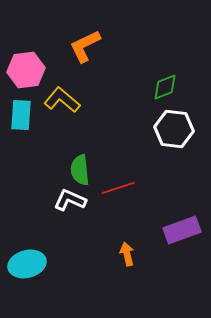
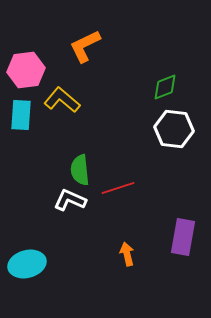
purple rectangle: moved 1 px right, 7 px down; rotated 60 degrees counterclockwise
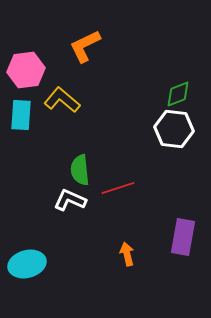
green diamond: moved 13 px right, 7 px down
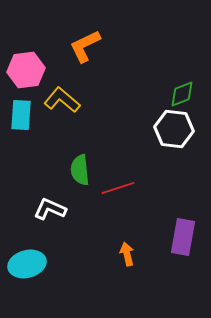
green diamond: moved 4 px right
white L-shape: moved 20 px left, 9 px down
